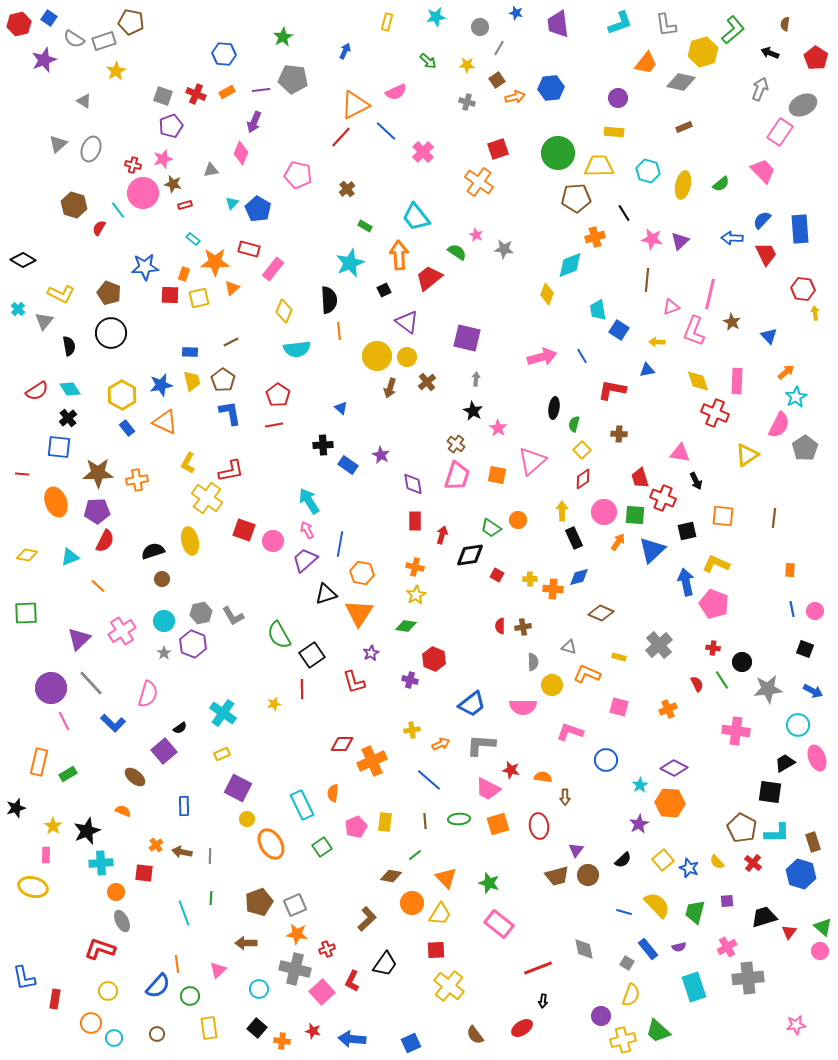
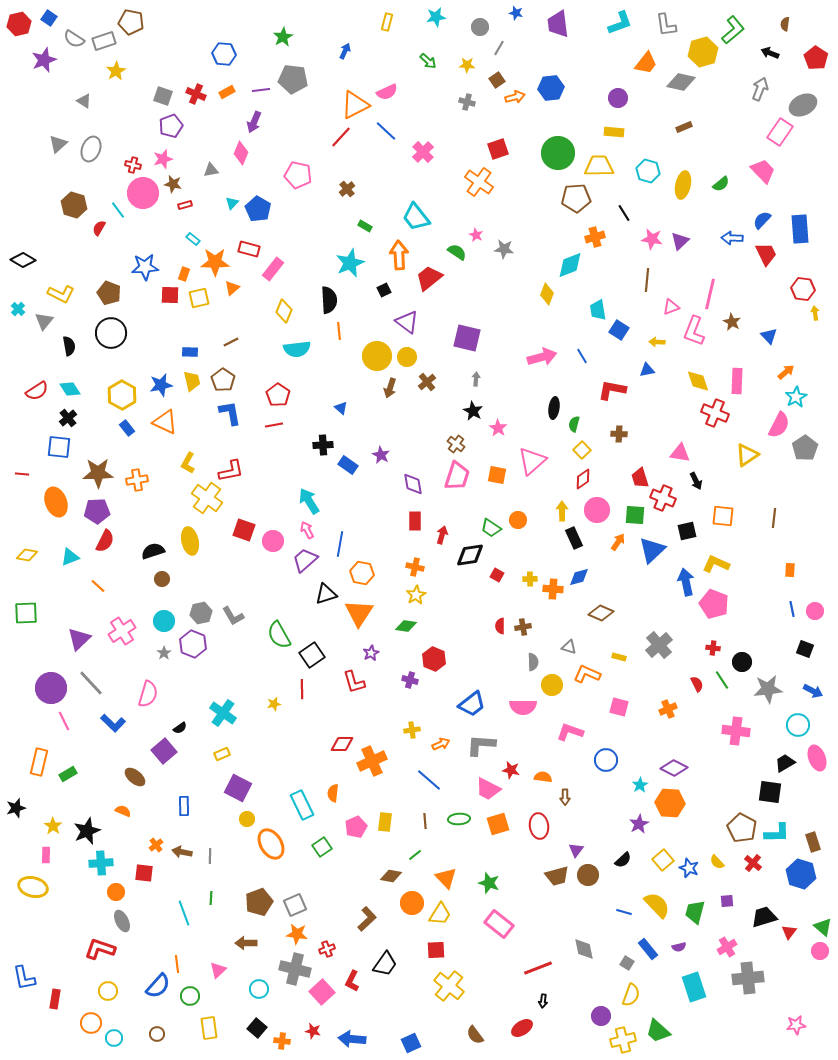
pink semicircle at (396, 92): moved 9 px left
pink circle at (604, 512): moved 7 px left, 2 px up
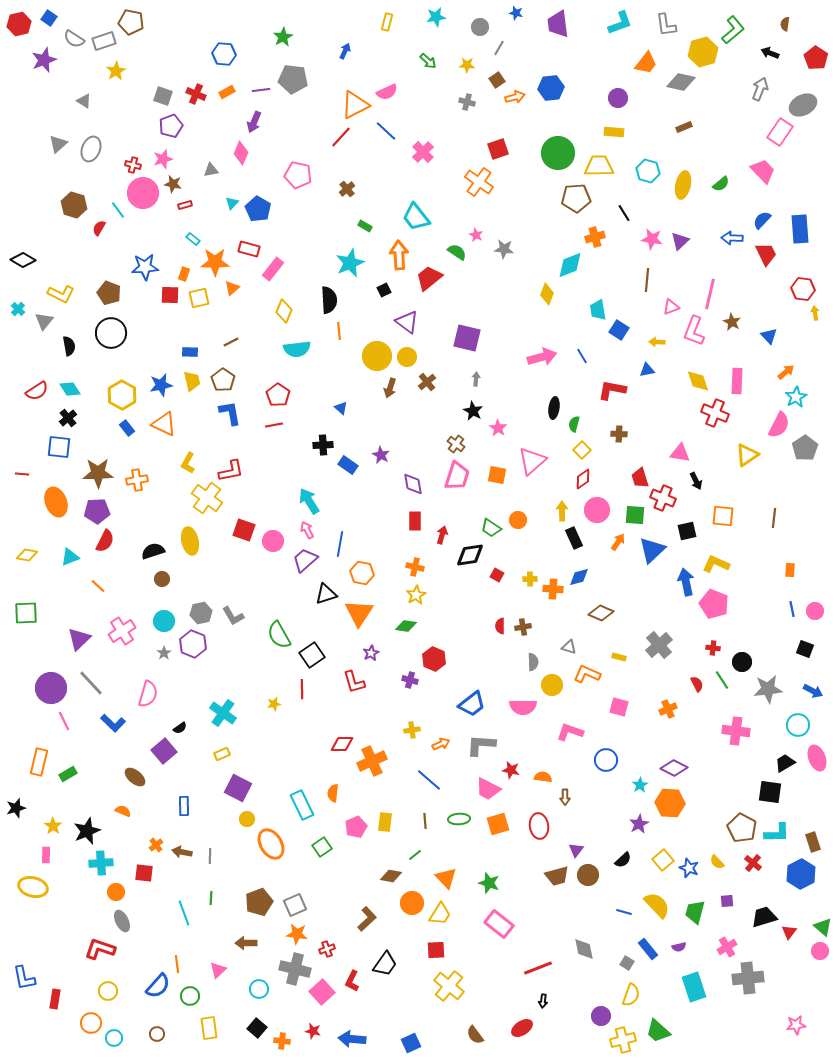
orange triangle at (165, 422): moved 1 px left, 2 px down
blue hexagon at (801, 874): rotated 16 degrees clockwise
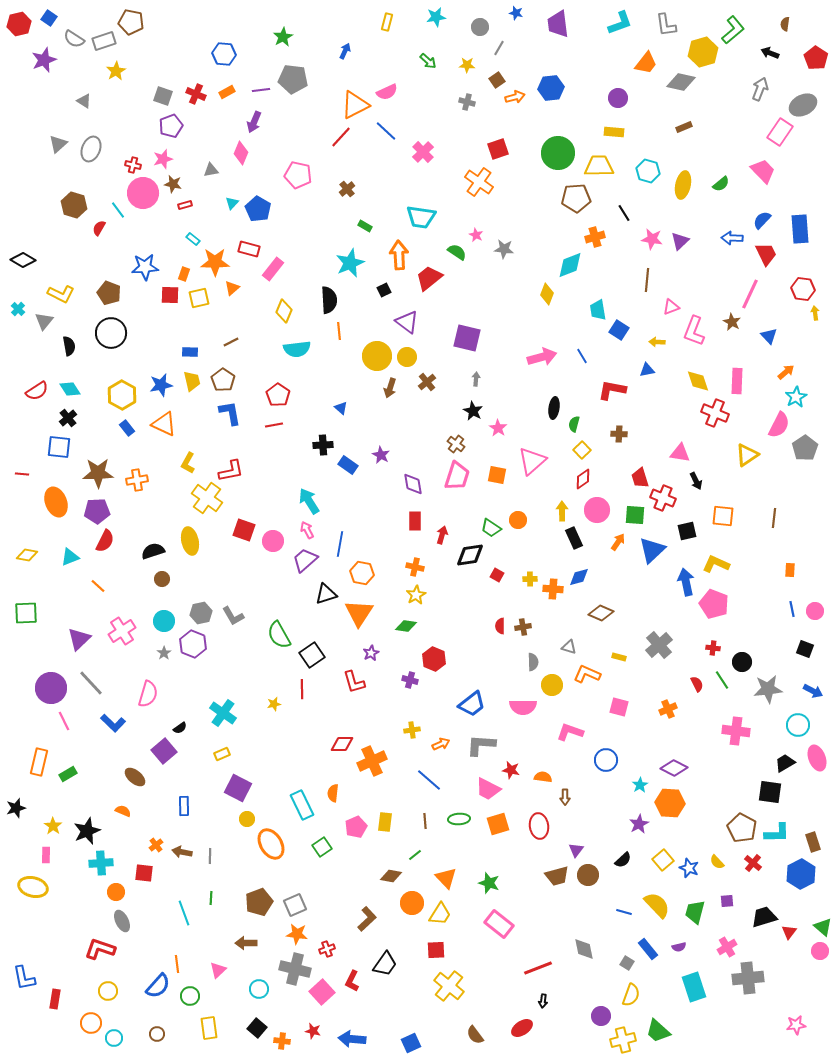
cyan trapezoid at (416, 217): moved 5 px right; rotated 44 degrees counterclockwise
pink line at (710, 294): moved 40 px right; rotated 12 degrees clockwise
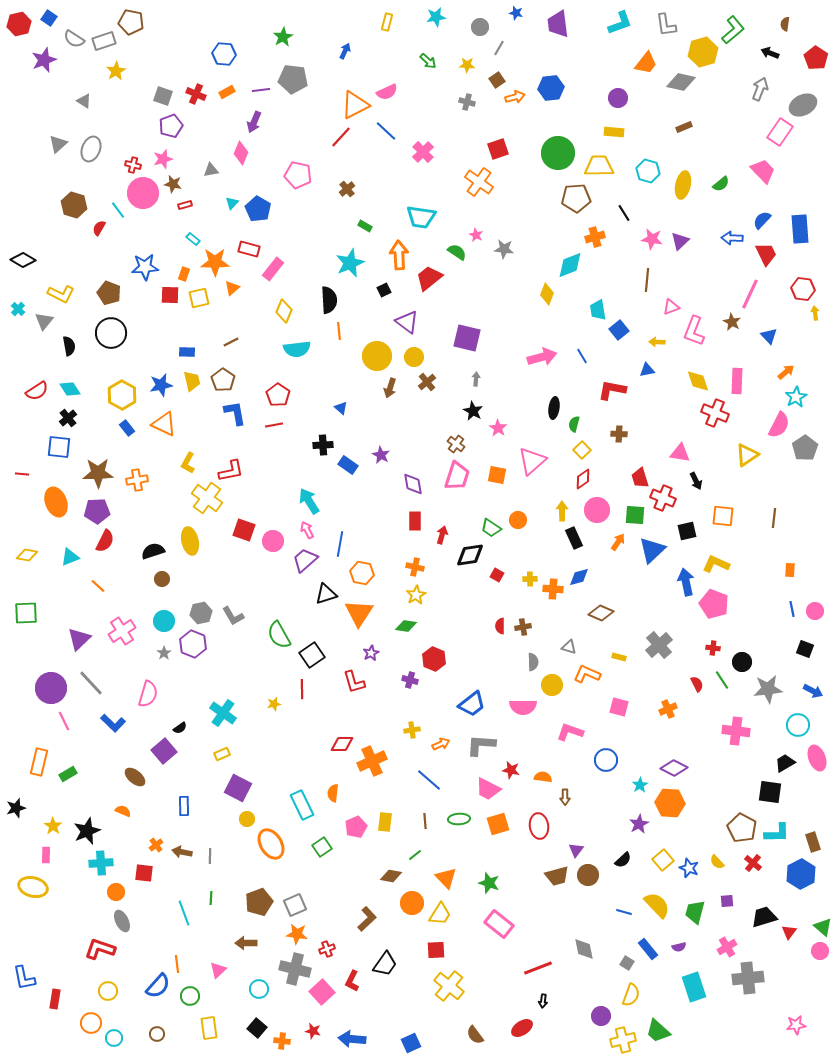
blue square at (619, 330): rotated 18 degrees clockwise
blue rectangle at (190, 352): moved 3 px left
yellow circle at (407, 357): moved 7 px right
blue L-shape at (230, 413): moved 5 px right
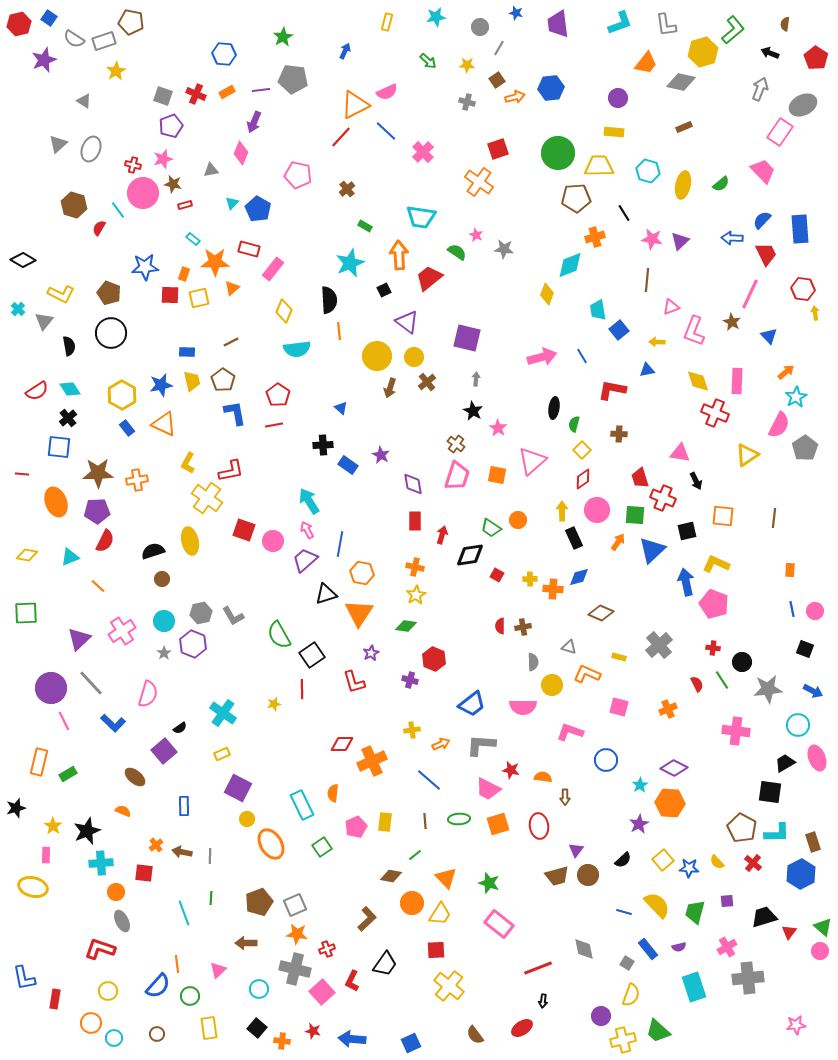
blue star at (689, 868): rotated 18 degrees counterclockwise
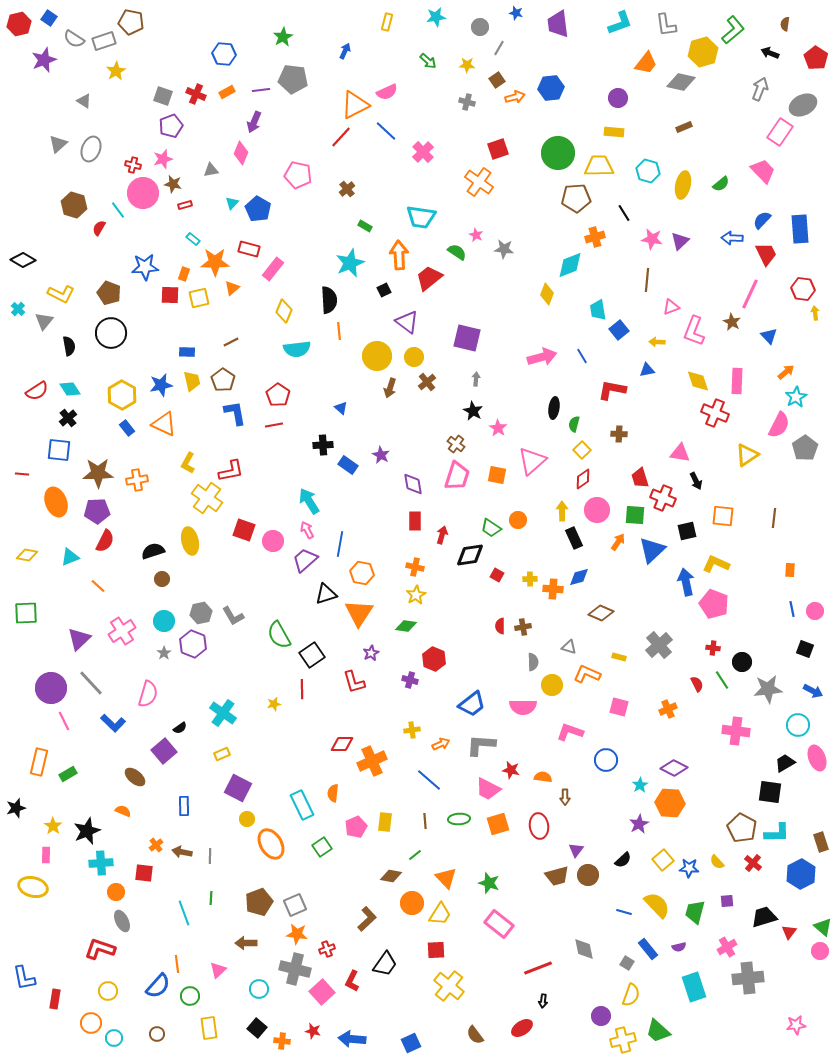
blue square at (59, 447): moved 3 px down
brown rectangle at (813, 842): moved 8 px right
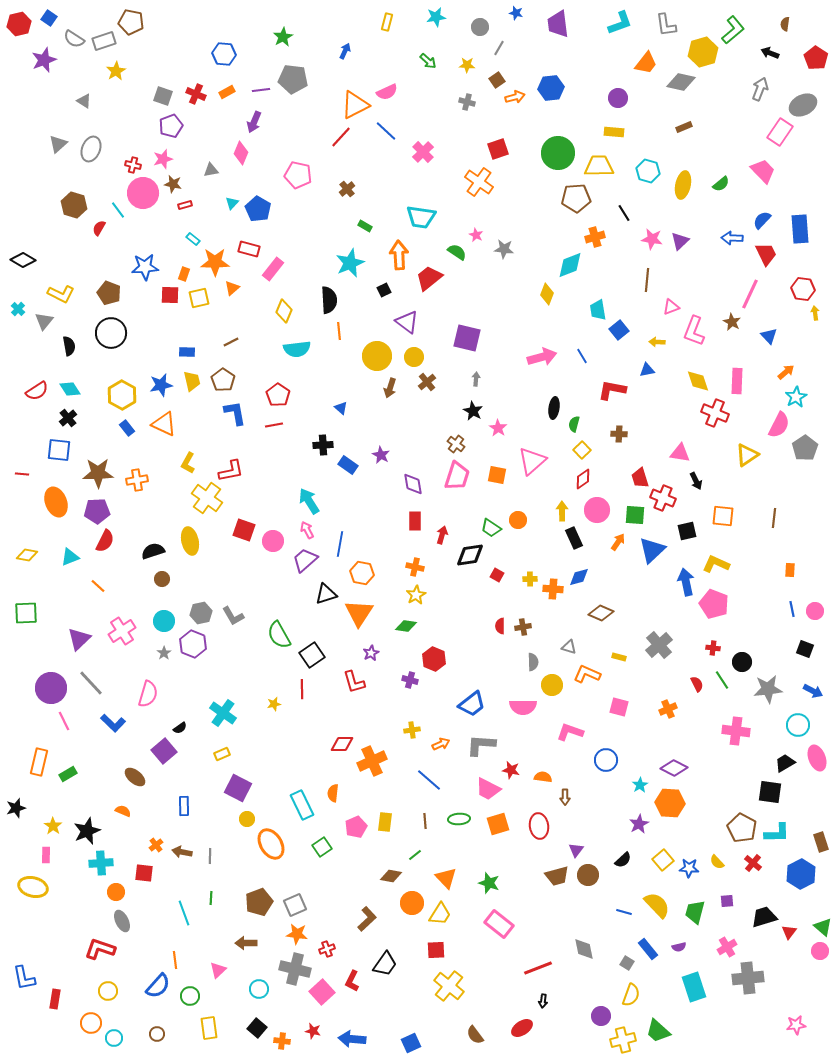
orange line at (177, 964): moved 2 px left, 4 px up
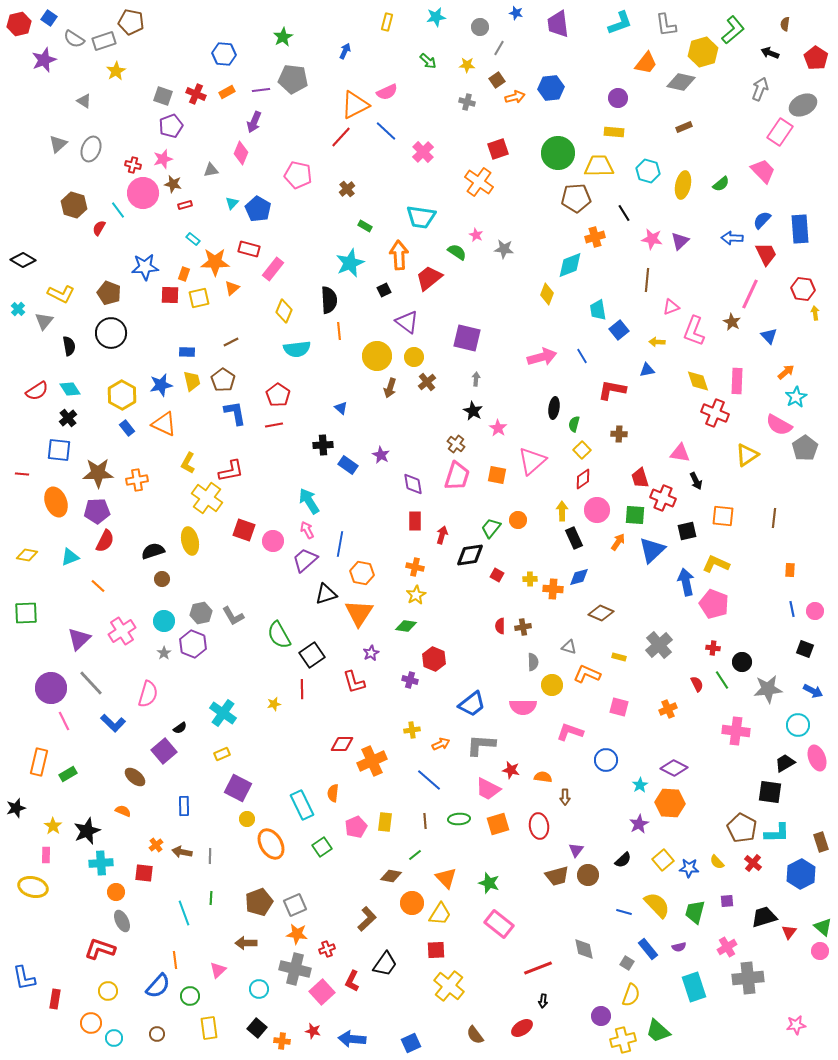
pink semicircle at (779, 425): rotated 92 degrees clockwise
green trapezoid at (491, 528): rotated 95 degrees clockwise
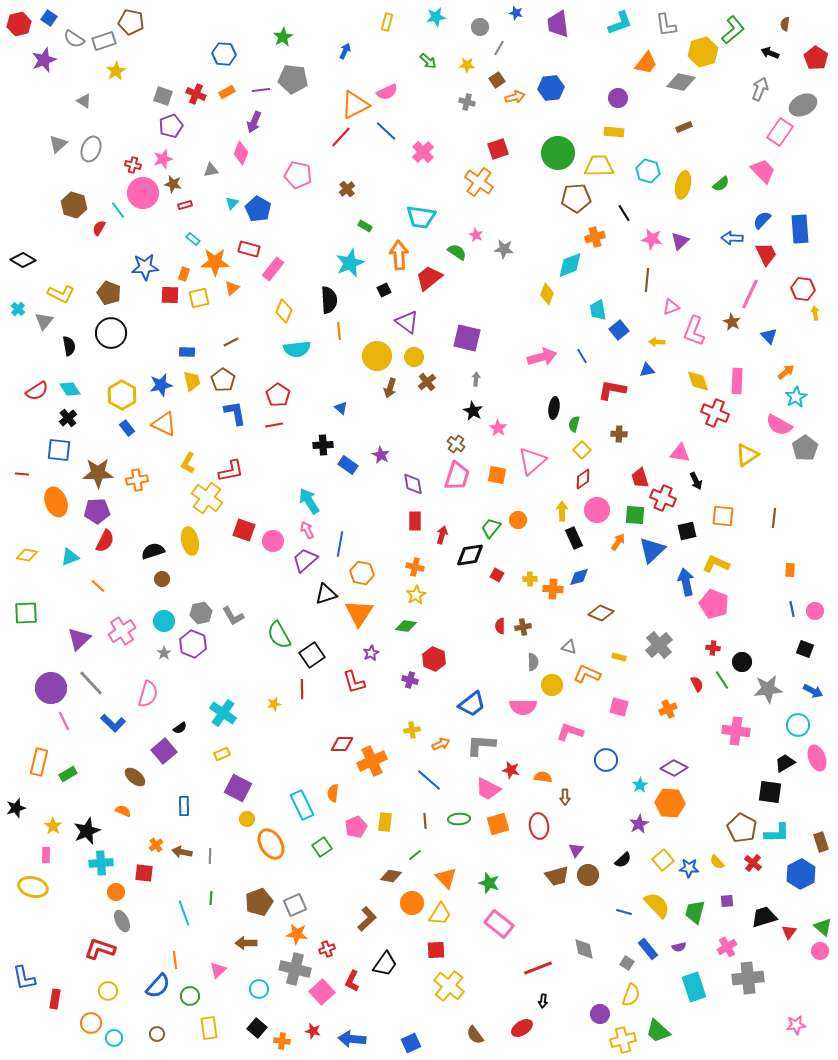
purple circle at (601, 1016): moved 1 px left, 2 px up
